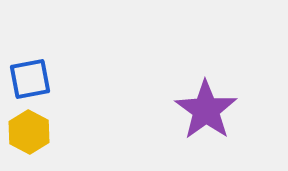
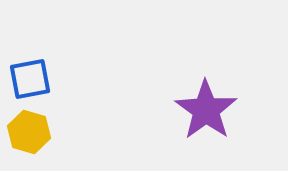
yellow hexagon: rotated 12 degrees counterclockwise
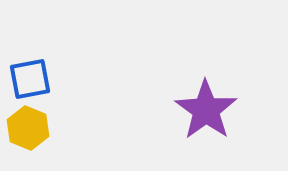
yellow hexagon: moved 1 px left, 4 px up; rotated 6 degrees clockwise
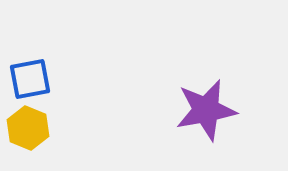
purple star: rotated 26 degrees clockwise
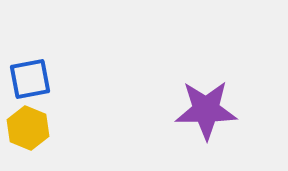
purple star: rotated 10 degrees clockwise
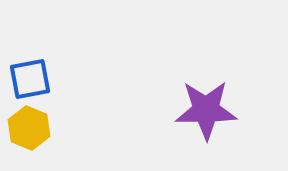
yellow hexagon: moved 1 px right
